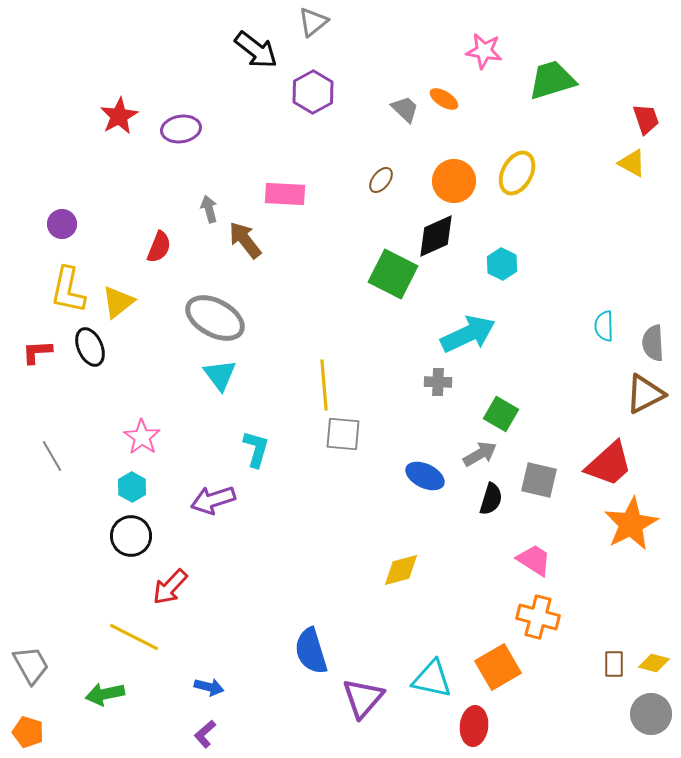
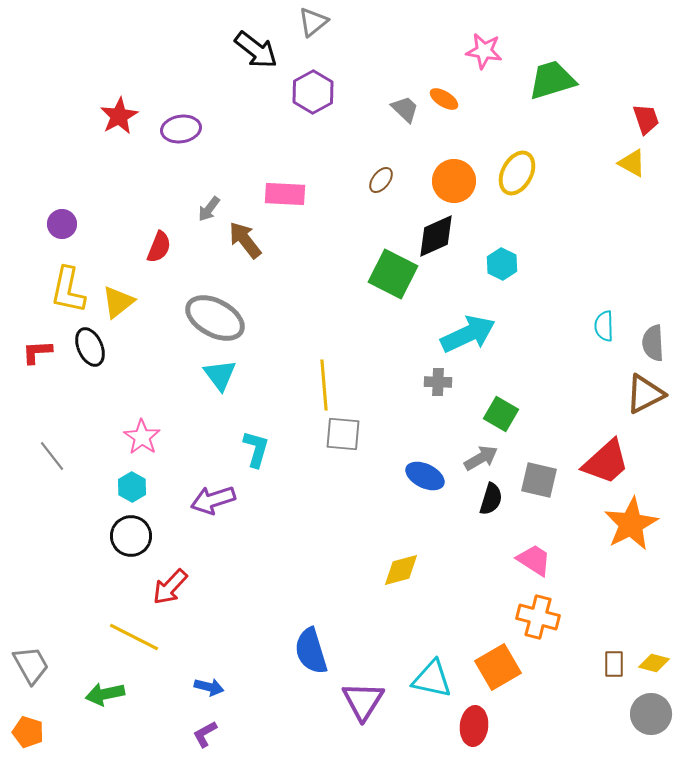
gray arrow at (209, 209): rotated 128 degrees counterclockwise
gray arrow at (480, 454): moved 1 px right, 4 px down
gray line at (52, 456): rotated 8 degrees counterclockwise
red trapezoid at (609, 464): moved 3 px left, 2 px up
purple triangle at (363, 698): moved 3 px down; rotated 9 degrees counterclockwise
purple L-shape at (205, 734): rotated 12 degrees clockwise
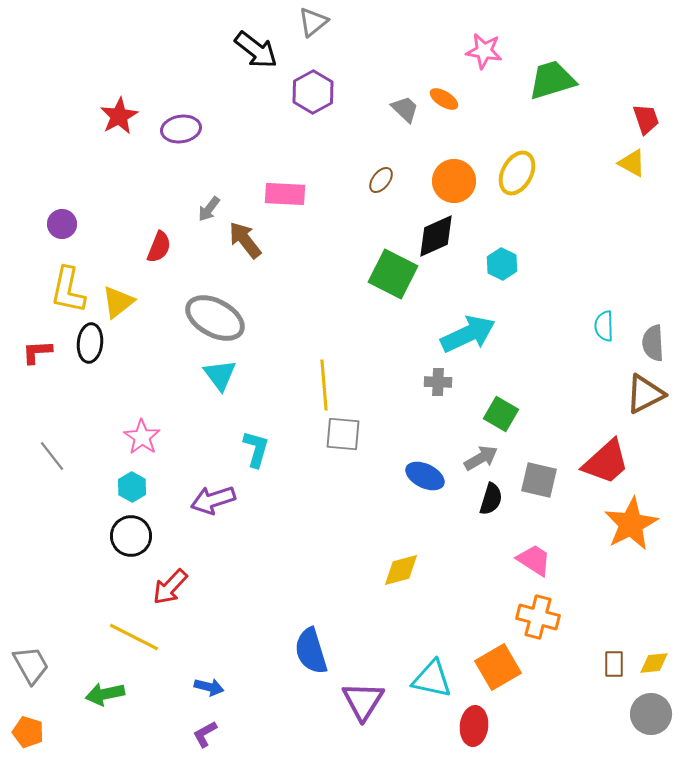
black ellipse at (90, 347): moved 4 px up; rotated 30 degrees clockwise
yellow diamond at (654, 663): rotated 20 degrees counterclockwise
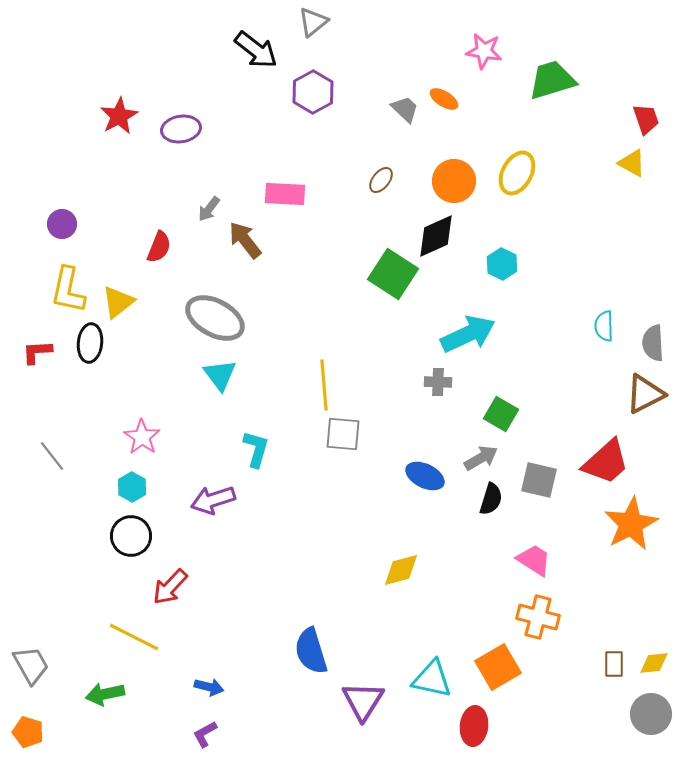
green square at (393, 274): rotated 6 degrees clockwise
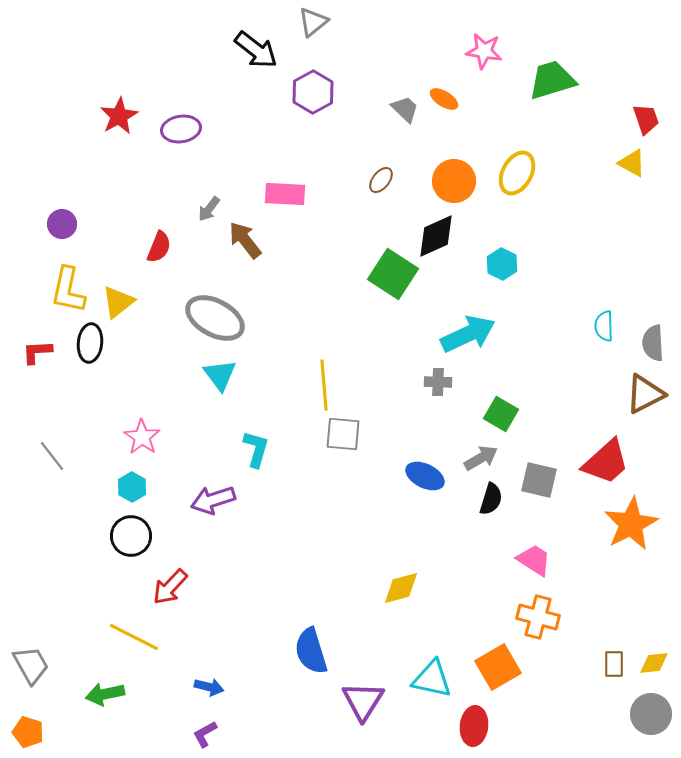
yellow diamond at (401, 570): moved 18 px down
